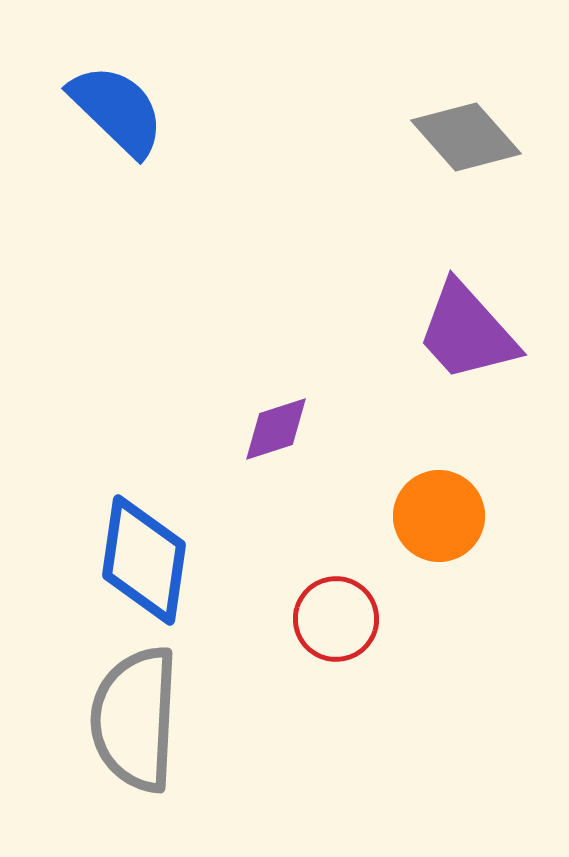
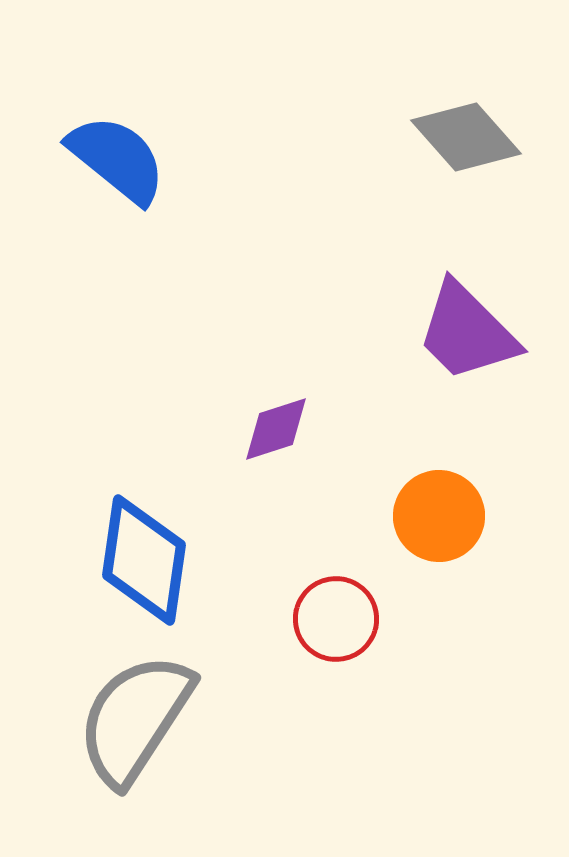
blue semicircle: moved 49 px down; rotated 5 degrees counterclockwise
purple trapezoid: rotated 3 degrees counterclockwise
gray semicircle: rotated 30 degrees clockwise
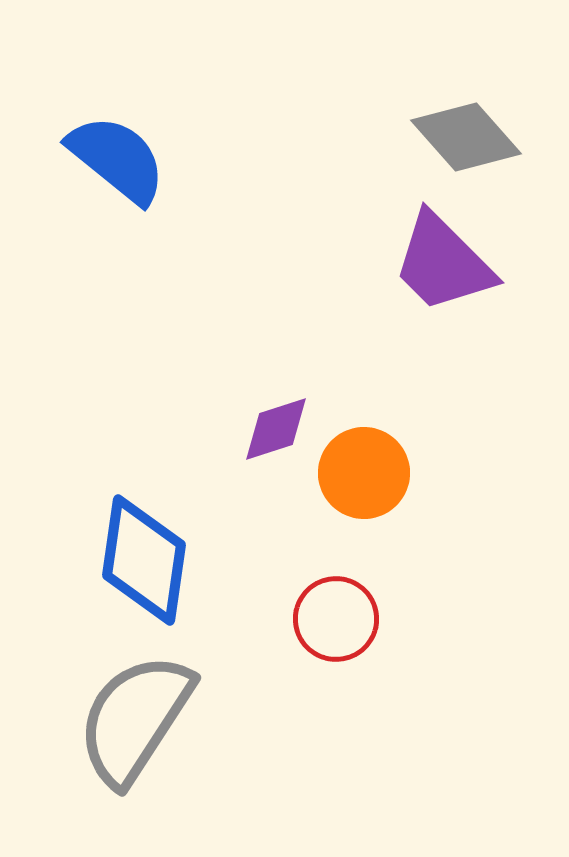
purple trapezoid: moved 24 px left, 69 px up
orange circle: moved 75 px left, 43 px up
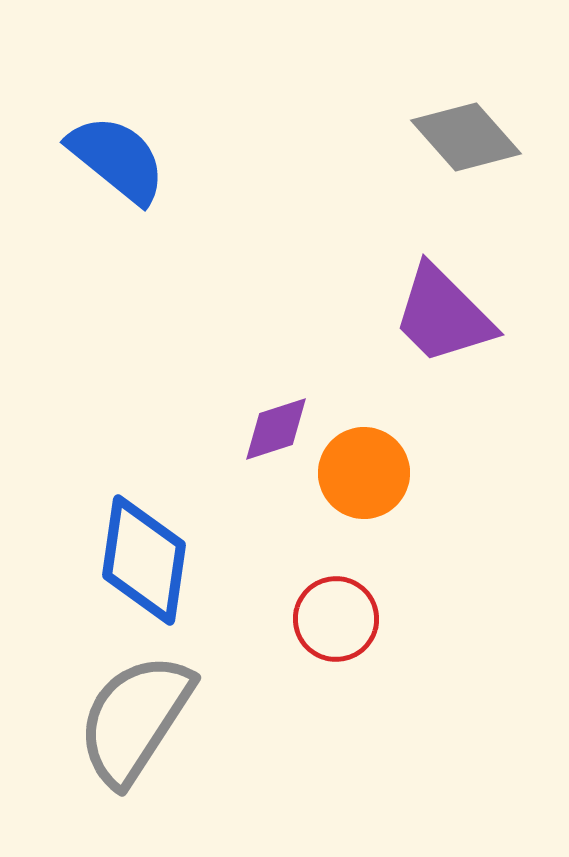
purple trapezoid: moved 52 px down
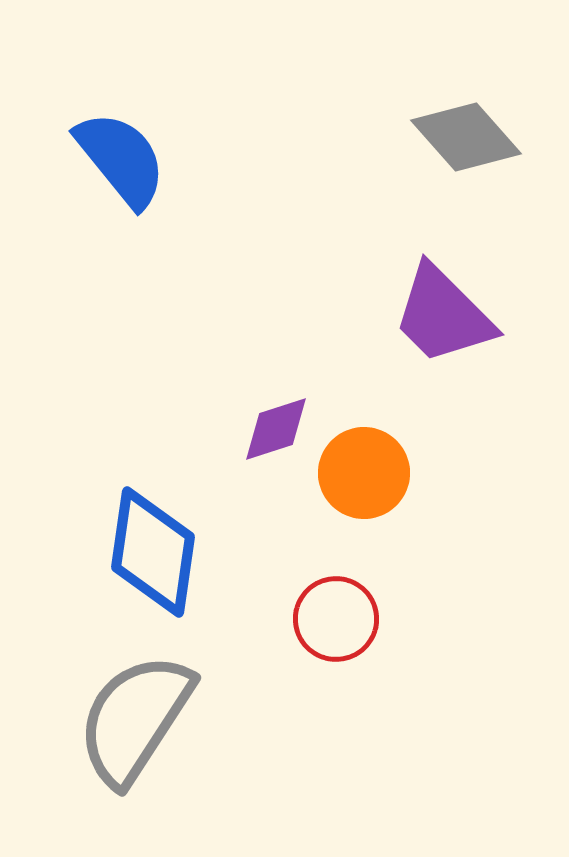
blue semicircle: moved 4 px right; rotated 12 degrees clockwise
blue diamond: moved 9 px right, 8 px up
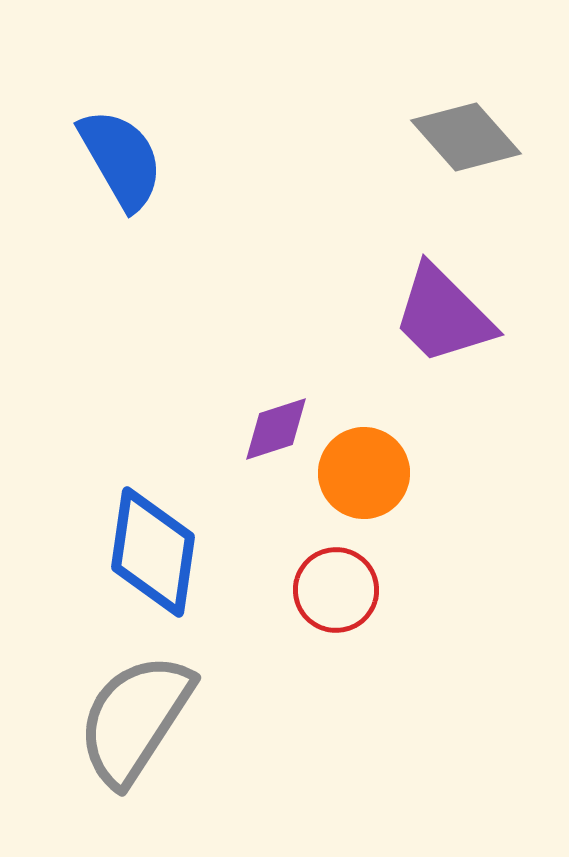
blue semicircle: rotated 9 degrees clockwise
red circle: moved 29 px up
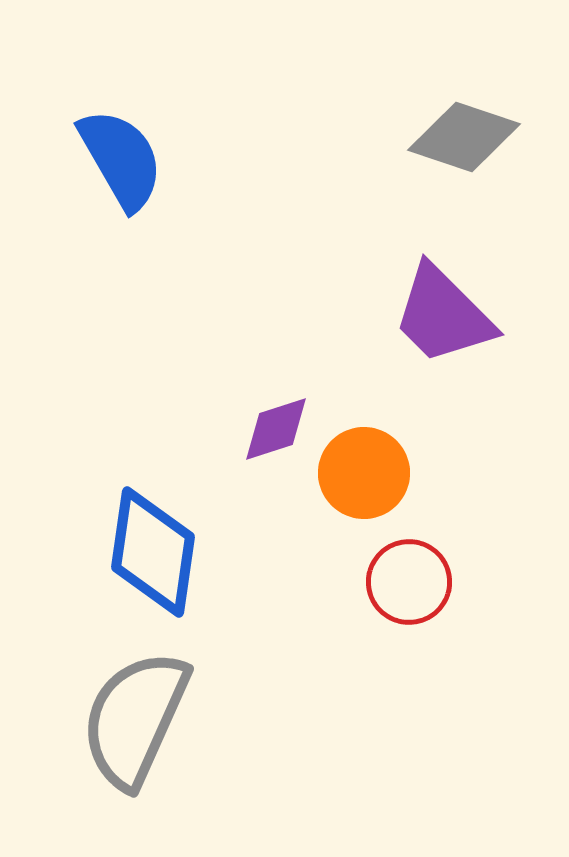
gray diamond: moved 2 px left; rotated 30 degrees counterclockwise
red circle: moved 73 px right, 8 px up
gray semicircle: rotated 9 degrees counterclockwise
